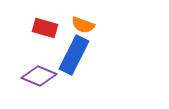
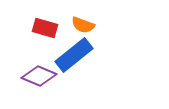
blue rectangle: rotated 24 degrees clockwise
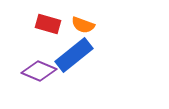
red rectangle: moved 3 px right, 4 px up
purple diamond: moved 5 px up
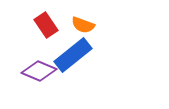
red rectangle: moved 2 px left, 1 px down; rotated 40 degrees clockwise
blue rectangle: moved 1 px left
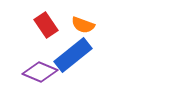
purple diamond: moved 1 px right, 1 px down
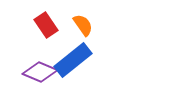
orange semicircle: rotated 145 degrees counterclockwise
blue rectangle: moved 5 px down
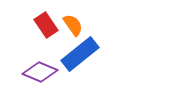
orange semicircle: moved 10 px left
blue rectangle: moved 7 px right, 6 px up
